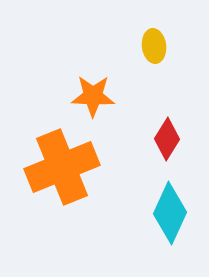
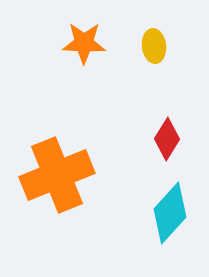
orange star: moved 9 px left, 53 px up
orange cross: moved 5 px left, 8 px down
cyan diamond: rotated 18 degrees clockwise
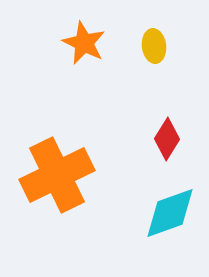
orange star: rotated 24 degrees clockwise
orange cross: rotated 4 degrees counterclockwise
cyan diamond: rotated 28 degrees clockwise
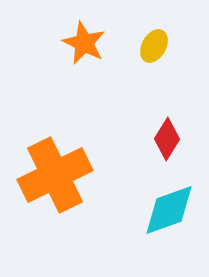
yellow ellipse: rotated 36 degrees clockwise
orange cross: moved 2 px left
cyan diamond: moved 1 px left, 3 px up
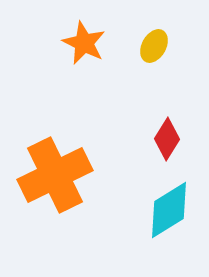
cyan diamond: rotated 12 degrees counterclockwise
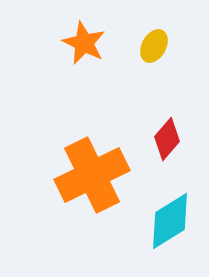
red diamond: rotated 9 degrees clockwise
orange cross: moved 37 px right
cyan diamond: moved 1 px right, 11 px down
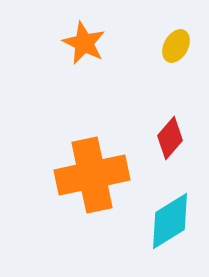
yellow ellipse: moved 22 px right
red diamond: moved 3 px right, 1 px up
orange cross: rotated 14 degrees clockwise
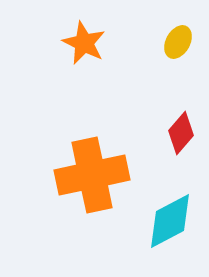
yellow ellipse: moved 2 px right, 4 px up
red diamond: moved 11 px right, 5 px up
cyan diamond: rotated 4 degrees clockwise
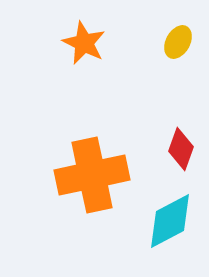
red diamond: moved 16 px down; rotated 21 degrees counterclockwise
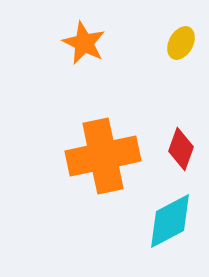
yellow ellipse: moved 3 px right, 1 px down
orange cross: moved 11 px right, 19 px up
